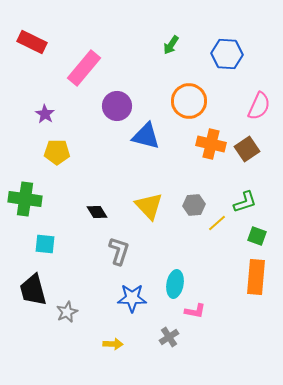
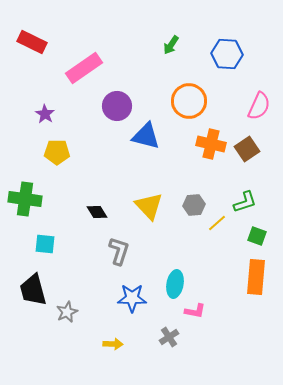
pink rectangle: rotated 15 degrees clockwise
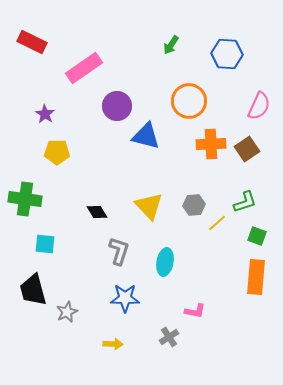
orange cross: rotated 16 degrees counterclockwise
cyan ellipse: moved 10 px left, 22 px up
blue star: moved 7 px left
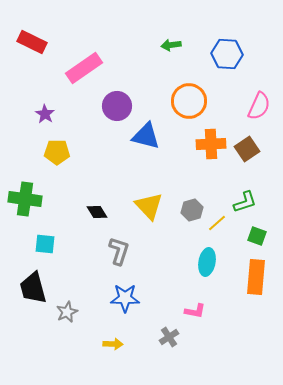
green arrow: rotated 48 degrees clockwise
gray hexagon: moved 2 px left, 5 px down; rotated 10 degrees counterclockwise
cyan ellipse: moved 42 px right
black trapezoid: moved 2 px up
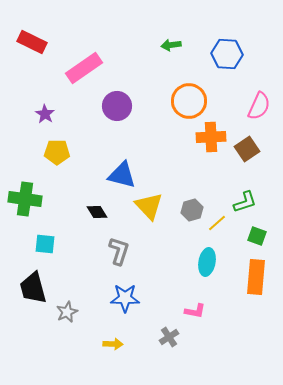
blue triangle: moved 24 px left, 39 px down
orange cross: moved 7 px up
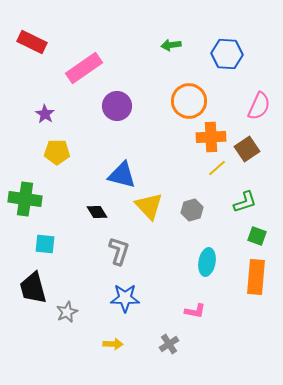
yellow line: moved 55 px up
gray cross: moved 7 px down
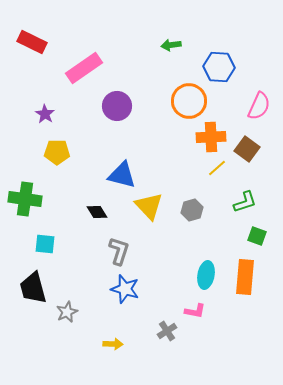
blue hexagon: moved 8 px left, 13 px down
brown square: rotated 20 degrees counterclockwise
cyan ellipse: moved 1 px left, 13 px down
orange rectangle: moved 11 px left
blue star: moved 9 px up; rotated 16 degrees clockwise
gray cross: moved 2 px left, 13 px up
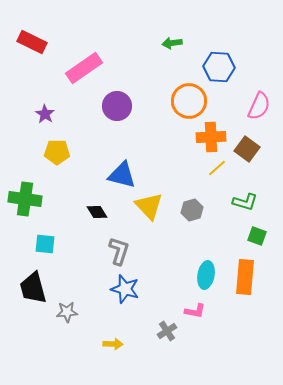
green arrow: moved 1 px right, 2 px up
green L-shape: rotated 35 degrees clockwise
gray star: rotated 20 degrees clockwise
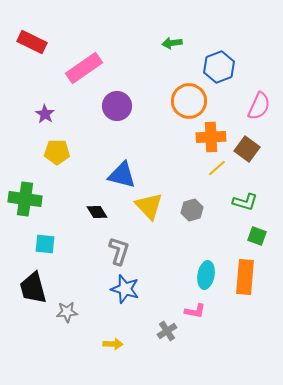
blue hexagon: rotated 24 degrees counterclockwise
